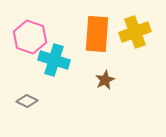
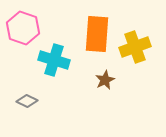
yellow cross: moved 15 px down
pink hexagon: moved 7 px left, 9 px up
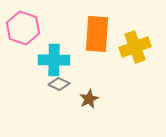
cyan cross: rotated 16 degrees counterclockwise
brown star: moved 16 px left, 19 px down
gray diamond: moved 32 px right, 17 px up
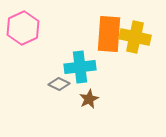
pink hexagon: rotated 16 degrees clockwise
orange rectangle: moved 12 px right
yellow cross: moved 10 px up; rotated 32 degrees clockwise
cyan cross: moved 26 px right, 7 px down; rotated 8 degrees counterclockwise
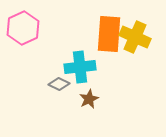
yellow cross: rotated 12 degrees clockwise
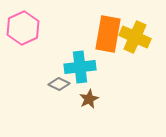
orange rectangle: moved 1 px left; rotated 6 degrees clockwise
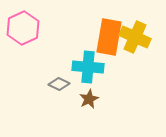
orange rectangle: moved 1 px right, 3 px down
cyan cross: moved 8 px right; rotated 12 degrees clockwise
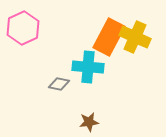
orange rectangle: rotated 18 degrees clockwise
gray diamond: rotated 15 degrees counterclockwise
brown star: moved 23 px down; rotated 18 degrees clockwise
